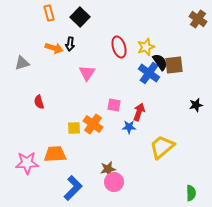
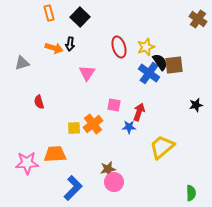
orange cross: rotated 18 degrees clockwise
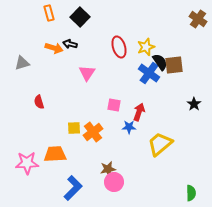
black arrow: rotated 96 degrees clockwise
black star: moved 2 px left, 1 px up; rotated 24 degrees counterclockwise
orange cross: moved 8 px down
yellow trapezoid: moved 2 px left, 3 px up
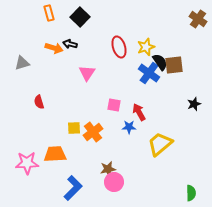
black star: rotated 16 degrees clockwise
red arrow: rotated 48 degrees counterclockwise
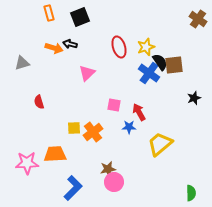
black square: rotated 24 degrees clockwise
pink triangle: rotated 12 degrees clockwise
black star: moved 6 px up
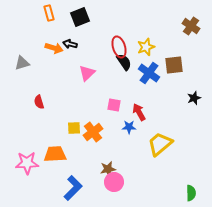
brown cross: moved 7 px left, 7 px down
black semicircle: moved 36 px left
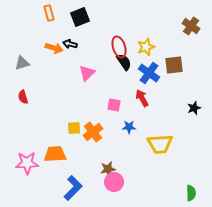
black star: moved 10 px down
red semicircle: moved 16 px left, 5 px up
red arrow: moved 3 px right, 14 px up
yellow trapezoid: rotated 144 degrees counterclockwise
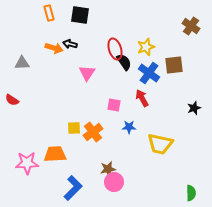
black square: moved 2 px up; rotated 30 degrees clockwise
red ellipse: moved 4 px left, 2 px down
gray triangle: rotated 14 degrees clockwise
pink triangle: rotated 12 degrees counterclockwise
red semicircle: moved 11 px left, 3 px down; rotated 40 degrees counterclockwise
yellow trapezoid: rotated 16 degrees clockwise
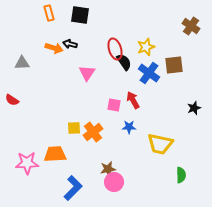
red arrow: moved 9 px left, 2 px down
green semicircle: moved 10 px left, 18 px up
